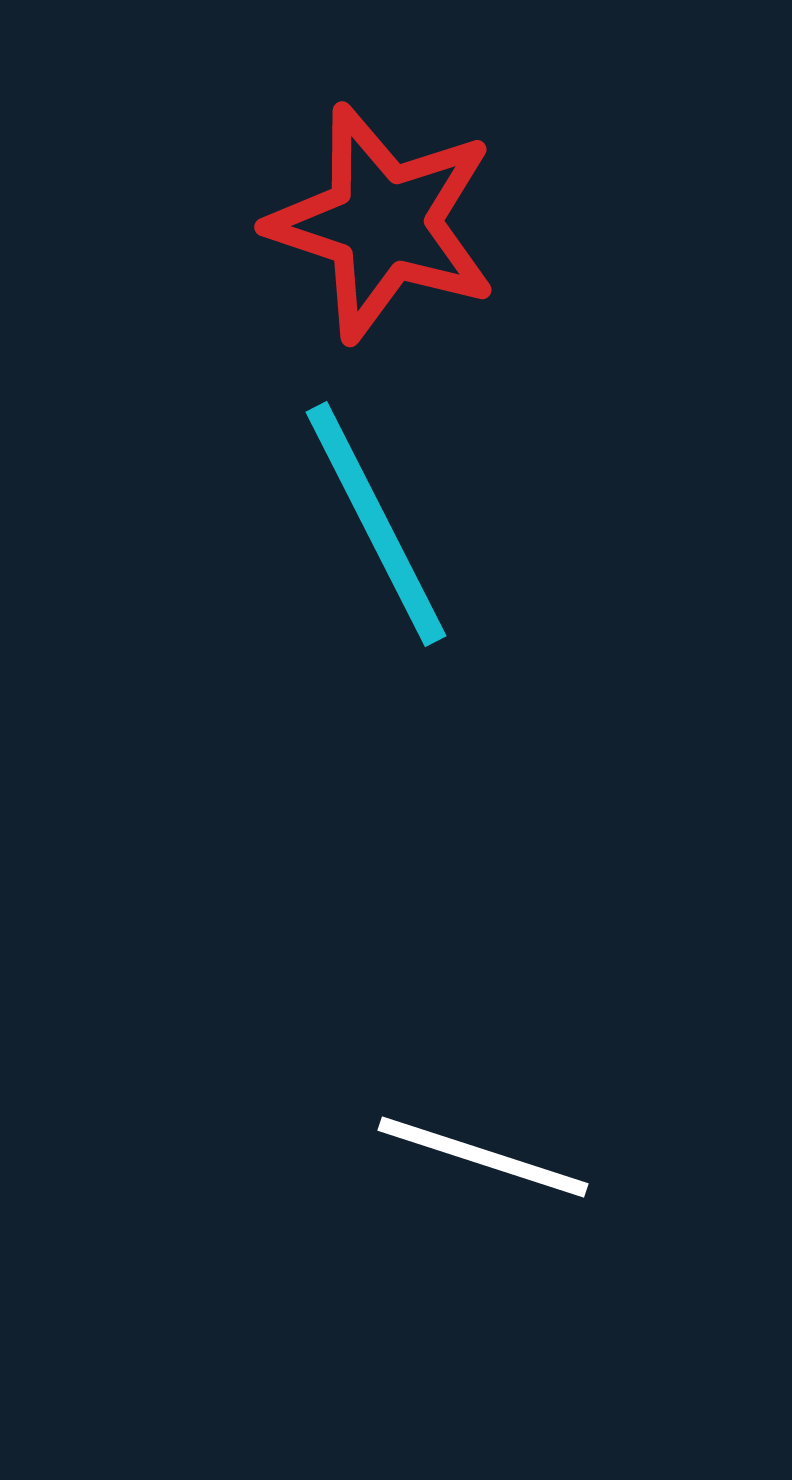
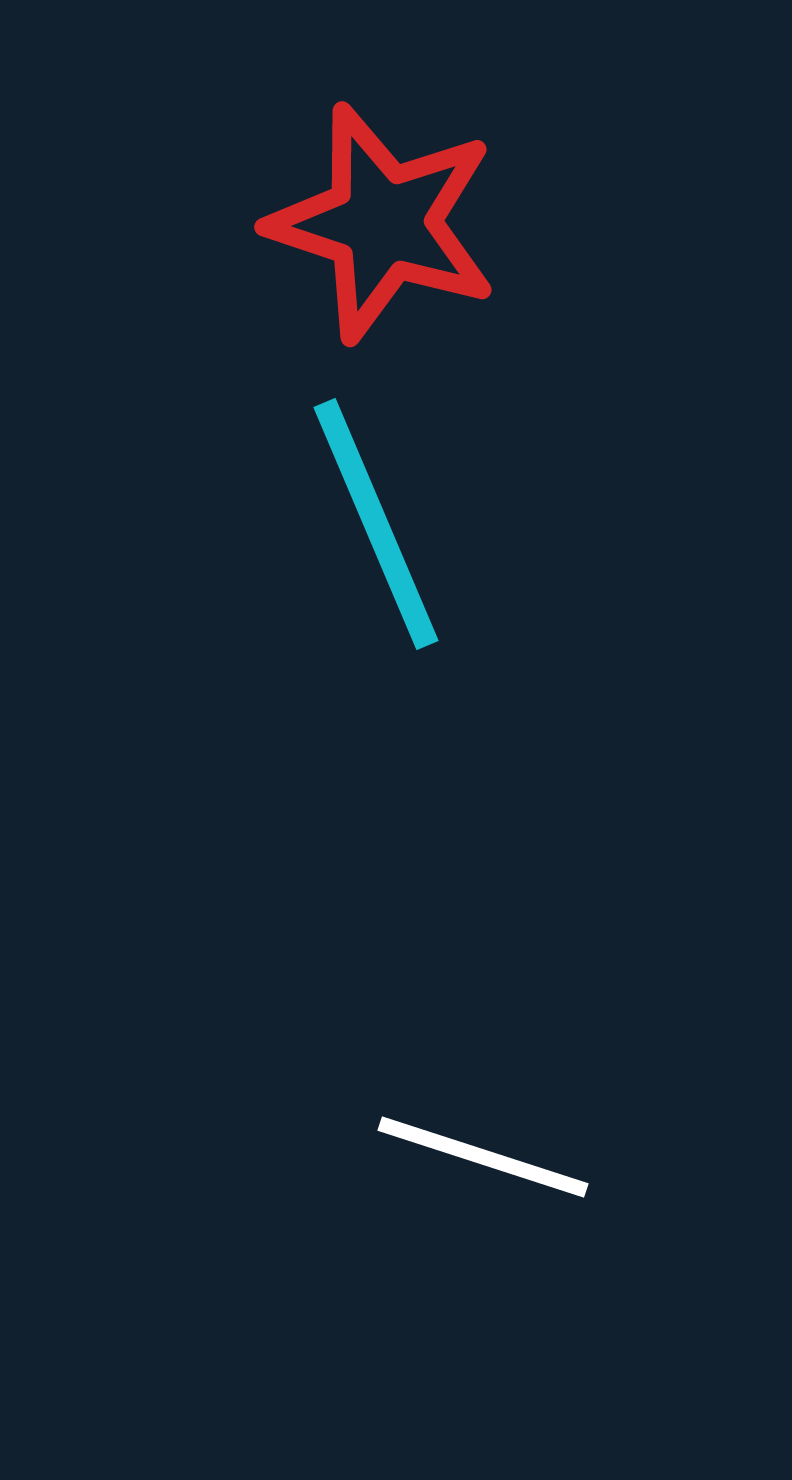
cyan line: rotated 4 degrees clockwise
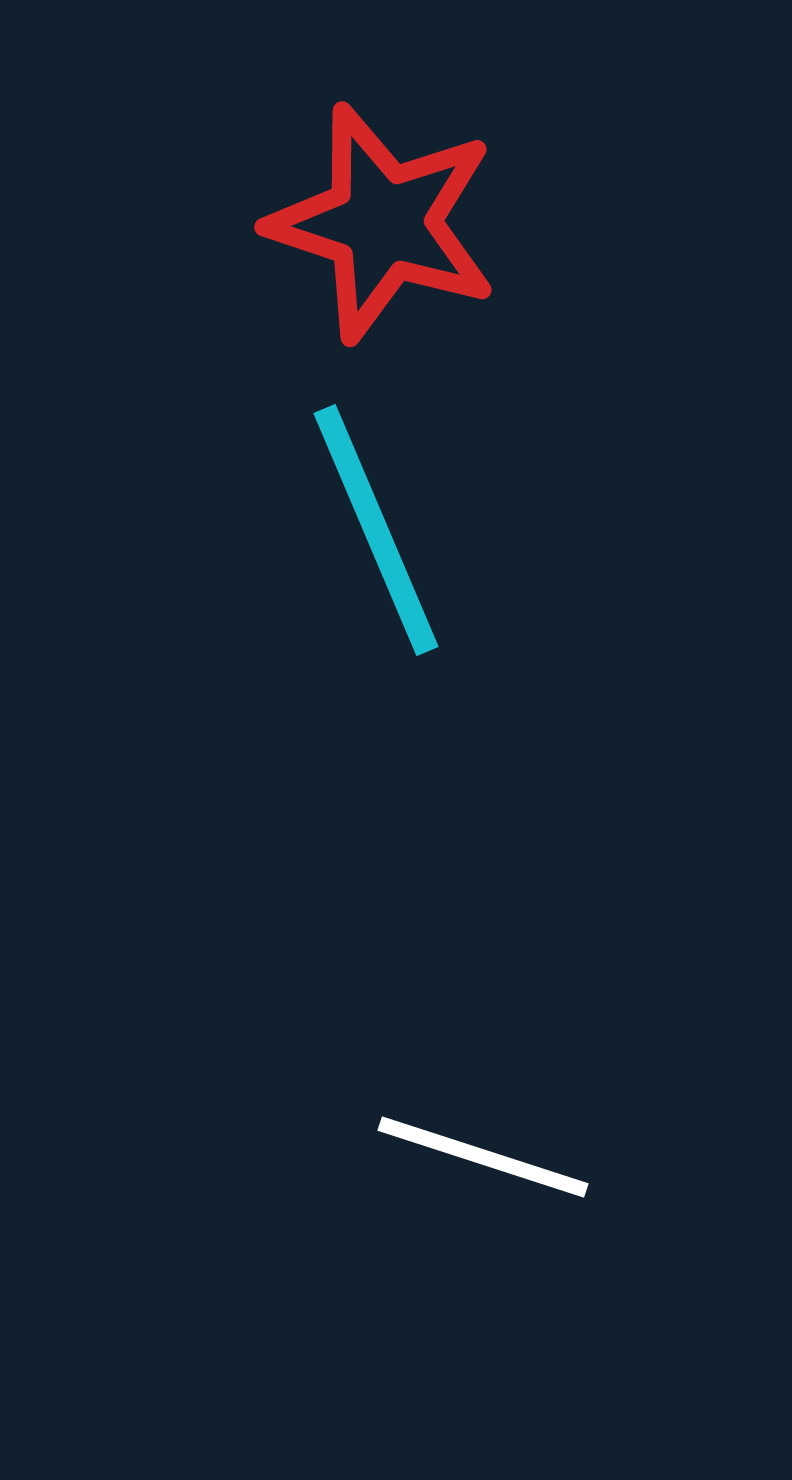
cyan line: moved 6 px down
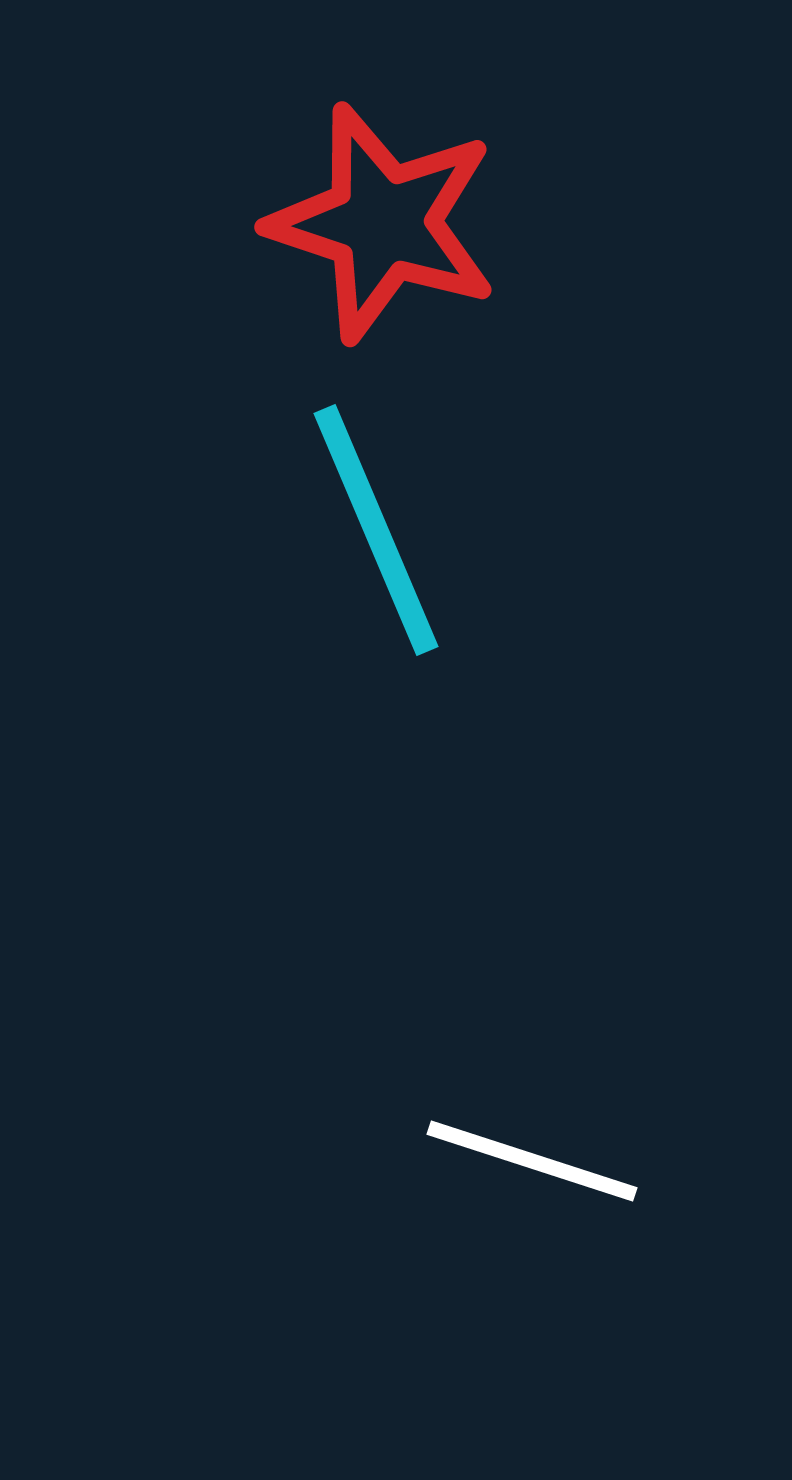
white line: moved 49 px right, 4 px down
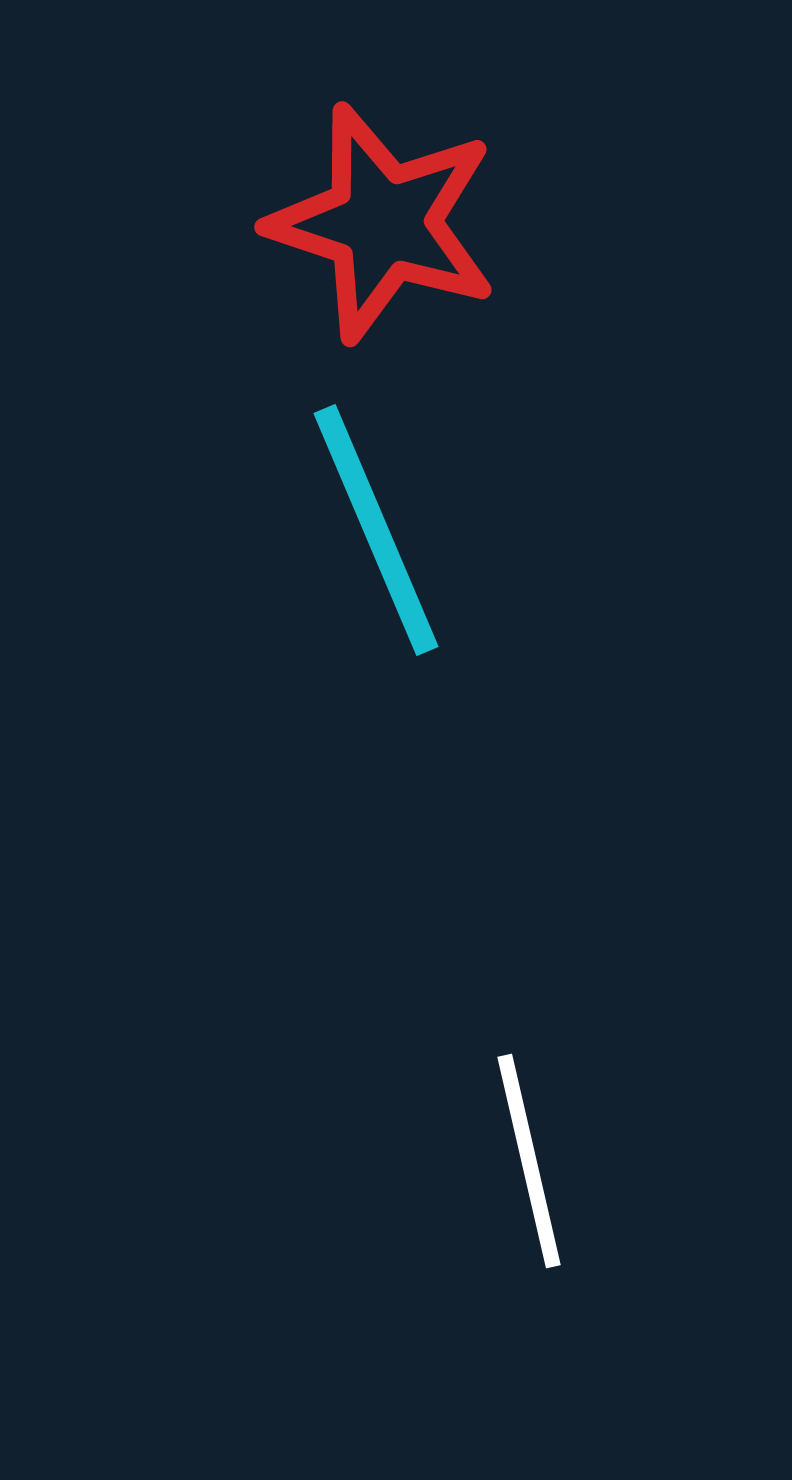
white line: moved 3 px left; rotated 59 degrees clockwise
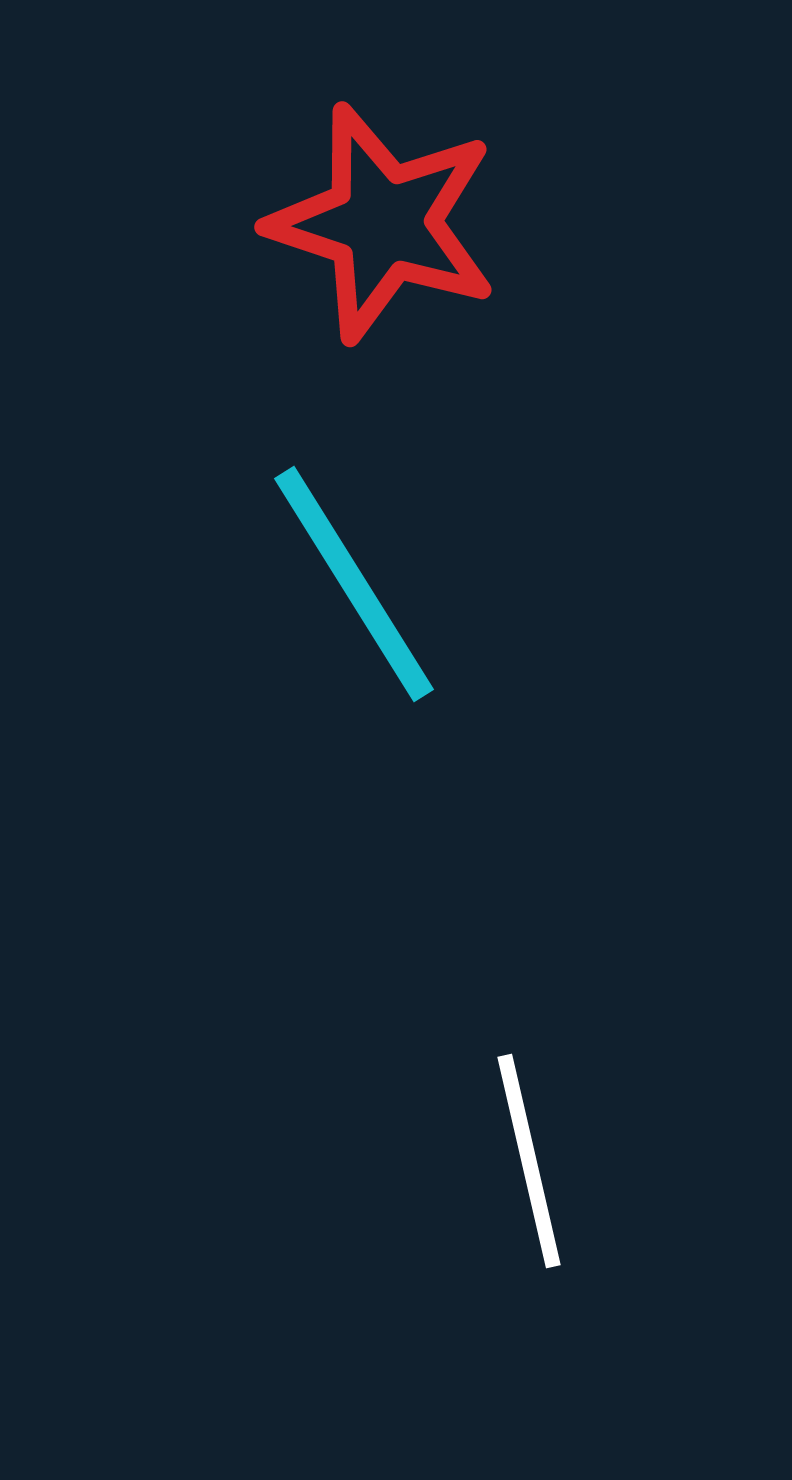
cyan line: moved 22 px left, 54 px down; rotated 9 degrees counterclockwise
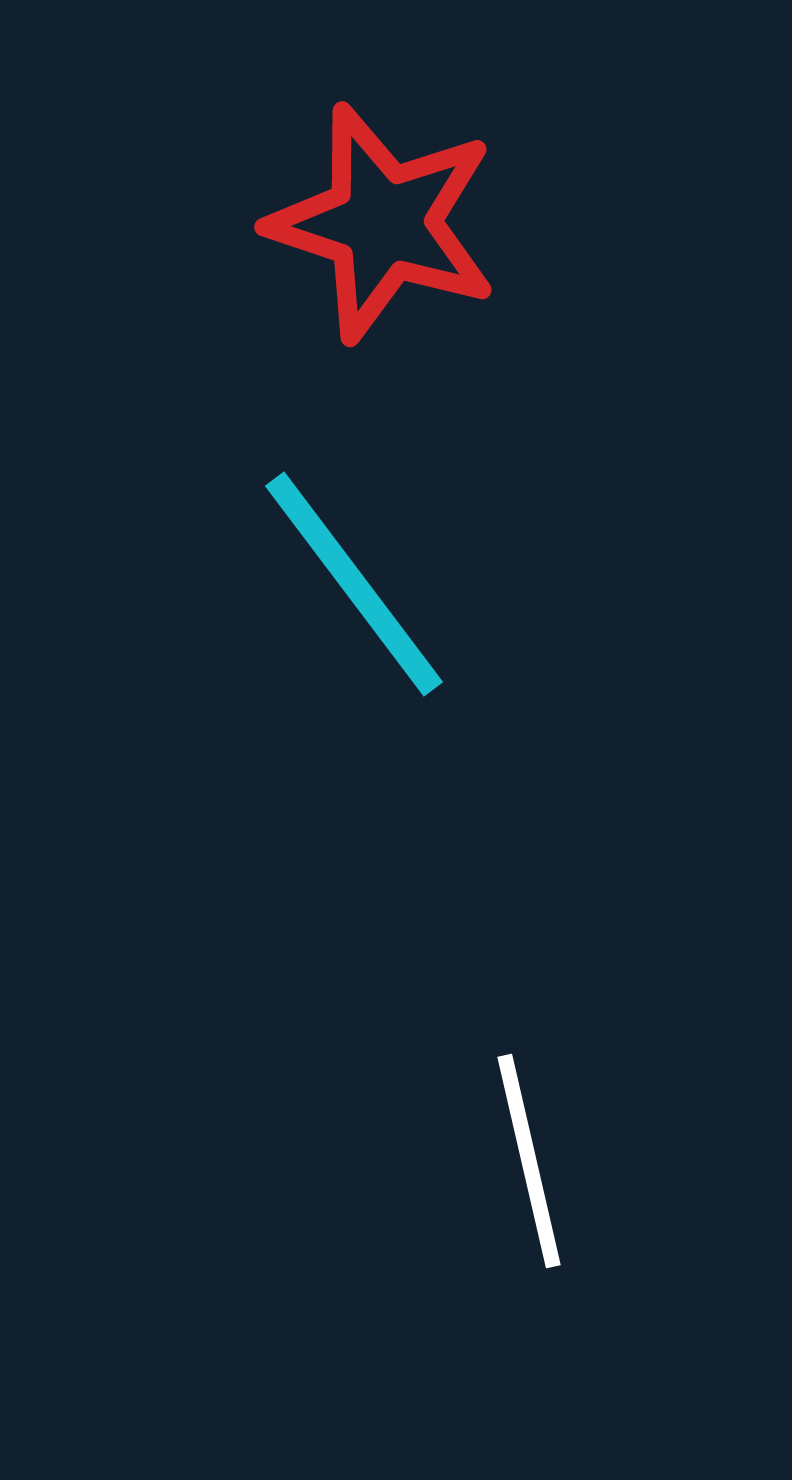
cyan line: rotated 5 degrees counterclockwise
